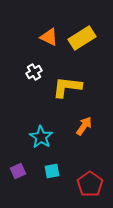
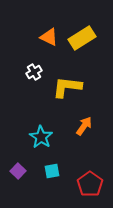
purple square: rotated 21 degrees counterclockwise
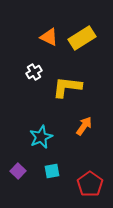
cyan star: rotated 15 degrees clockwise
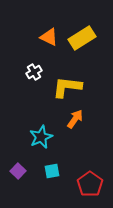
orange arrow: moved 9 px left, 7 px up
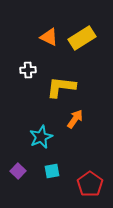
white cross: moved 6 px left, 2 px up; rotated 28 degrees clockwise
yellow L-shape: moved 6 px left
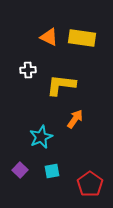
yellow rectangle: rotated 40 degrees clockwise
yellow L-shape: moved 2 px up
purple square: moved 2 px right, 1 px up
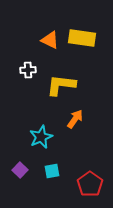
orange triangle: moved 1 px right, 3 px down
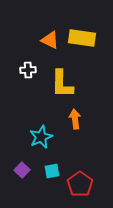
yellow L-shape: moved 1 px right, 1 px up; rotated 96 degrees counterclockwise
orange arrow: rotated 42 degrees counterclockwise
purple square: moved 2 px right
red pentagon: moved 10 px left
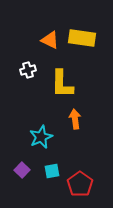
white cross: rotated 14 degrees counterclockwise
